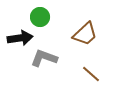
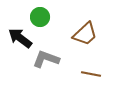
black arrow: rotated 135 degrees counterclockwise
gray L-shape: moved 2 px right, 1 px down
brown line: rotated 30 degrees counterclockwise
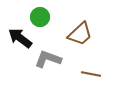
brown trapezoid: moved 5 px left
gray L-shape: moved 2 px right
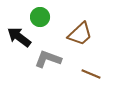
black arrow: moved 1 px left, 1 px up
brown line: rotated 12 degrees clockwise
